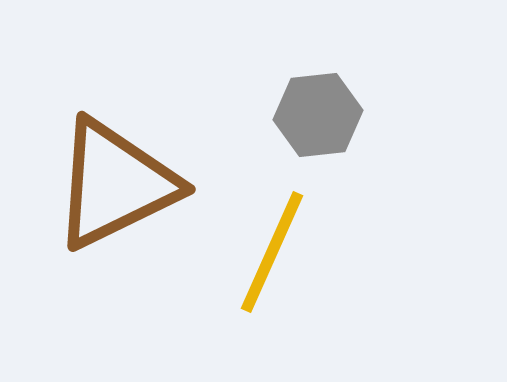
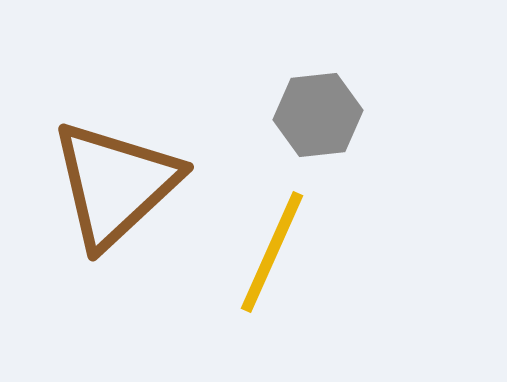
brown triangle: rotated 17 degrees counterclockwise
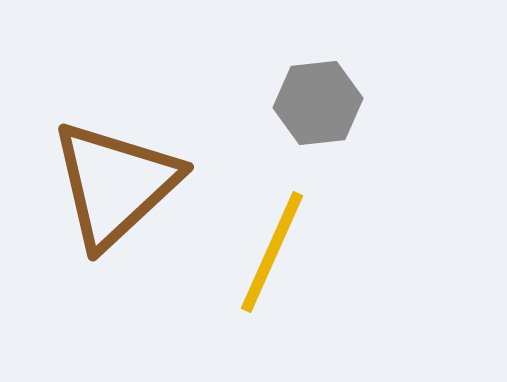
gray hexagon: moved 12 px up
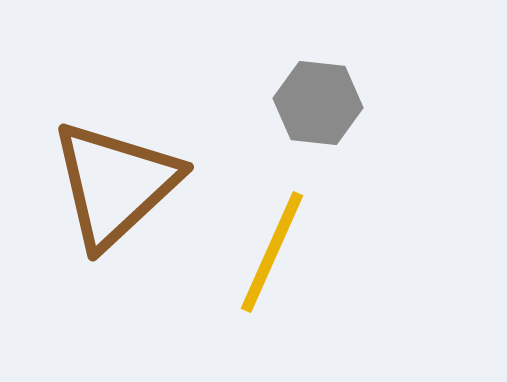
gray hexagon: rotated 12 degrees clockwise
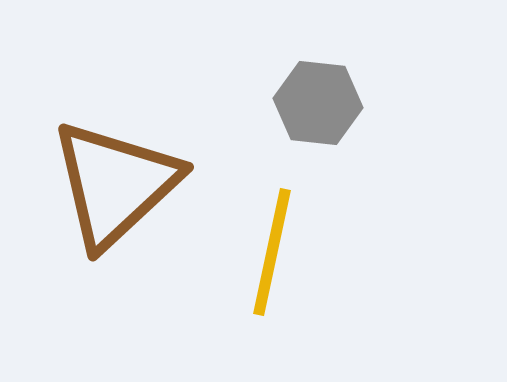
yellow line: rotated 12 degrees counterclockwise
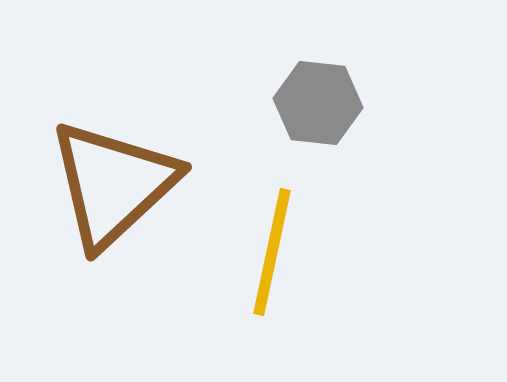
brown triangle: moved 2 px left
